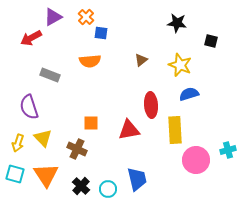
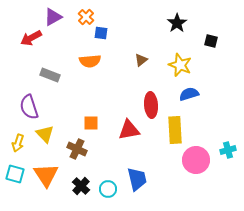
black star: rotated 30 degrees clockwise
yellow triangle: moved 2 px right, 4 px up
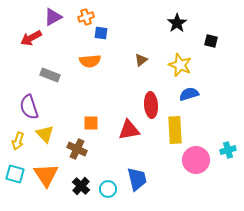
orange cross: rotated 28 degrees clockwise
yellow arrow: moved 2 px up
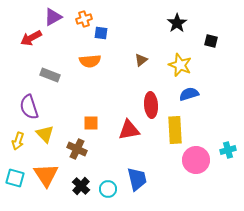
orange cross: moved 2 px left, 2 px down
cyan square: moved 4 px down
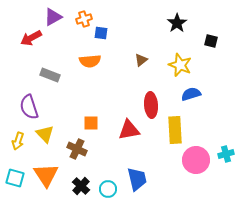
blue semicircle: moved 2 px right
cyan cross: moved 2 px left, 4 px down
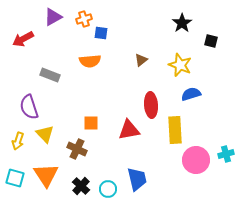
black star: moved 5 px right
red arrow: moved 8 px left, 1 px down
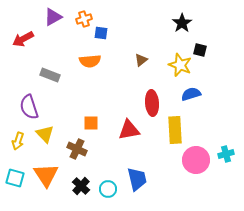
black square: moved 11 px left, 9 px down
red ellipse: moved 1 px right, 2 px up
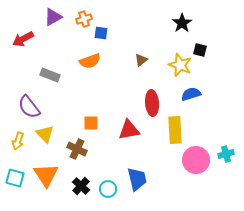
orange semicircle: rotated 15 degrees counterclockwise
purple semicircle: rotated 20 degrees counterclockwise
